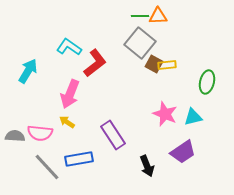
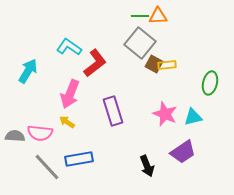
green ellipse: moved 3 px right, 1 px down
purple rectangle: moved 24 px up; rotated 16 degrees clockwise
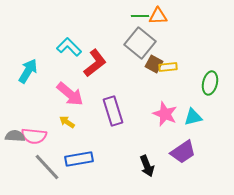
cyan L-shape: rotated 10 degrees clockwise
yellow rectangle: moved 1 px right, 2 px down
pink arrow: rotated 72 degrees counterclockwise
pink semicircle: moved 6 px left, 3 px down
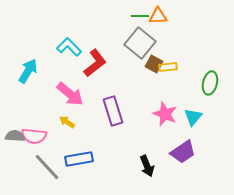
cyan triangle: rotated 36 degrees counterclockwise
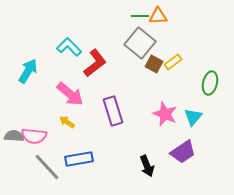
yellow rectangle: moved 5 px right, 5 px up; rotated 30 degrees counterclockwise
gray semicircle: moved 1 px left
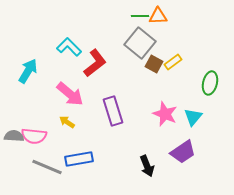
gray line: rotated 24 degrees counterclockwise
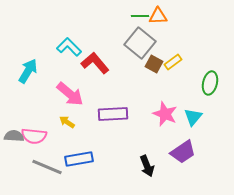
red L-shape: rotated 92 degrees counterclockwise
purple rectangle: moved 3 px down; rotated 76 degrees counterclockwise
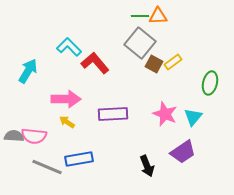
pink arrow: moved 4 px left, 5 px down; rotated 40 degrees counterclockwise
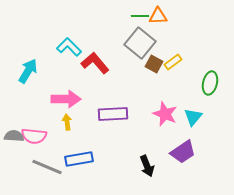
yellow arrow: rotated 49 degrees clockwise
